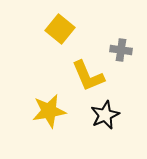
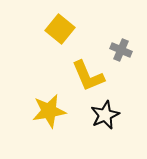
gray cross: rotated 15 degrees clockwise
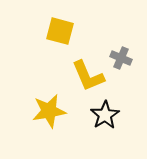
yellow square: moved 2 px down; rotated 24 degrees counterclockwise
gray cross: moved 8 px down
black star: rotated 8 degrees counterclockwise
